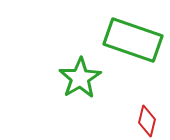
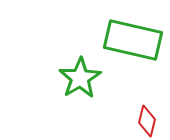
green rectangle: rotated 6 degrees counterclockwise
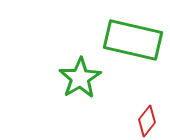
red diamond: rotated 24 degrees clockwise
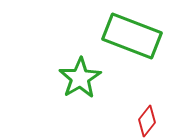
green rectangle: moved 1 px left, 4 px up; rotated 8 degrees clockwise
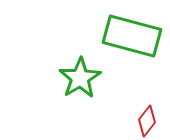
green rectangle: rotated 6 degrees counterclockwise
